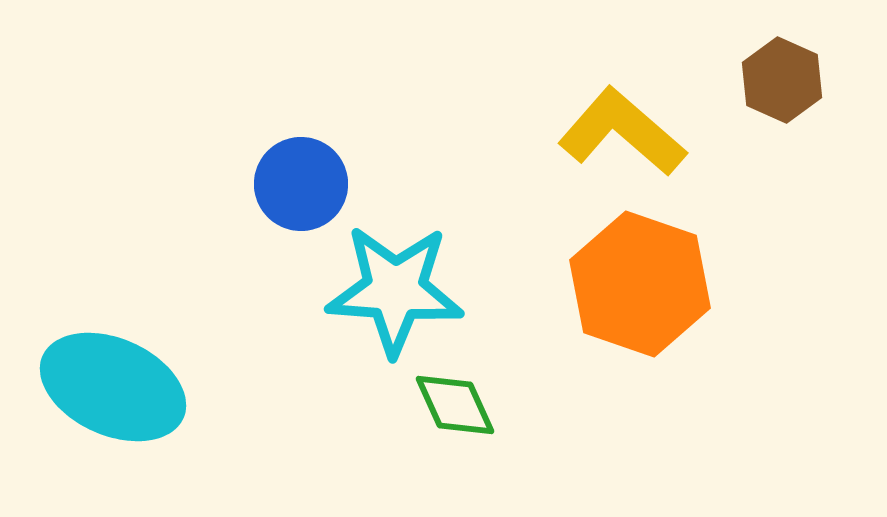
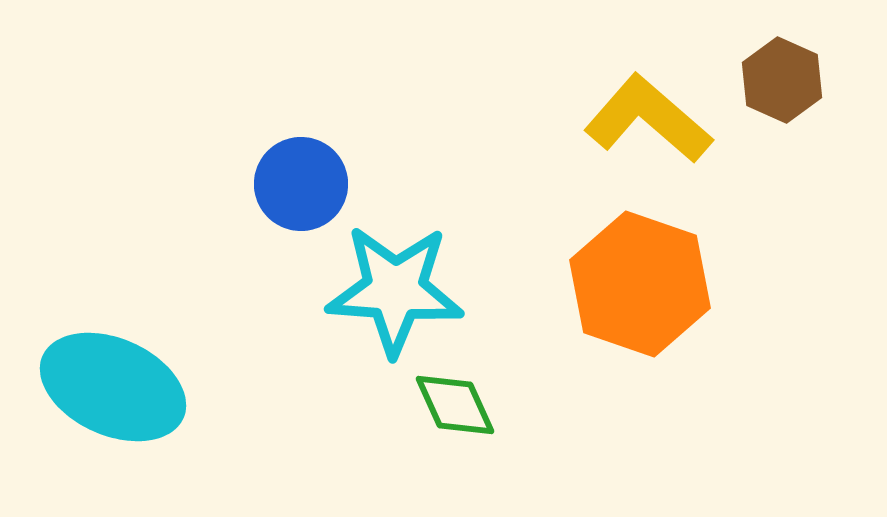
yellow L-shape: moved 26 px right, 13 px up
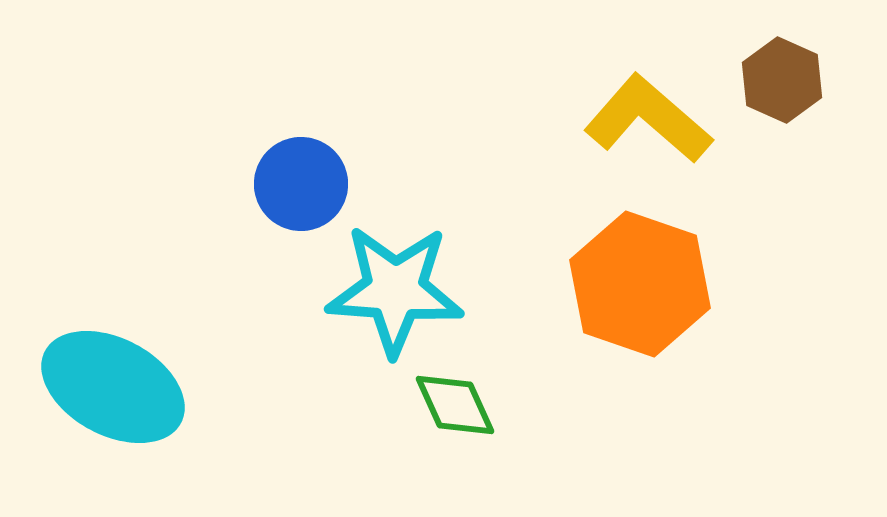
cyan ellipse: rotated 4 degrees clockwise
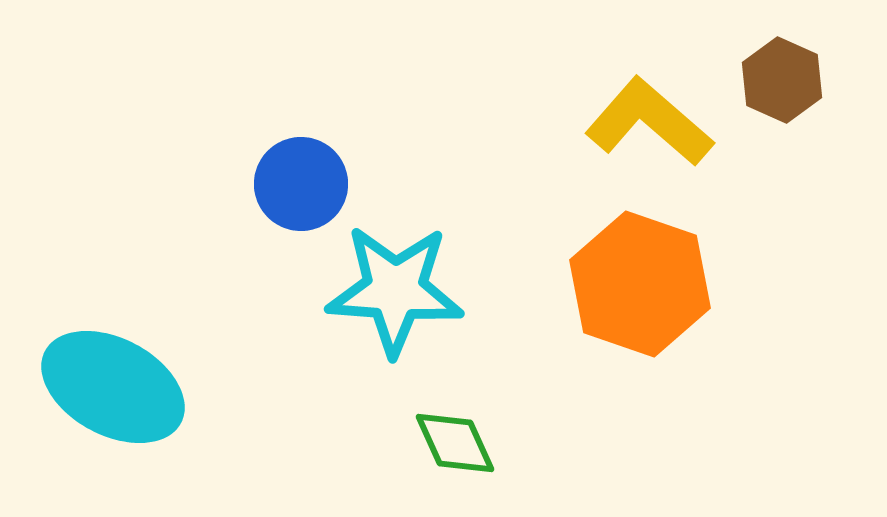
yellow L-shape: moved 1 px right, 3 px down
green diamond: moved 38 px down
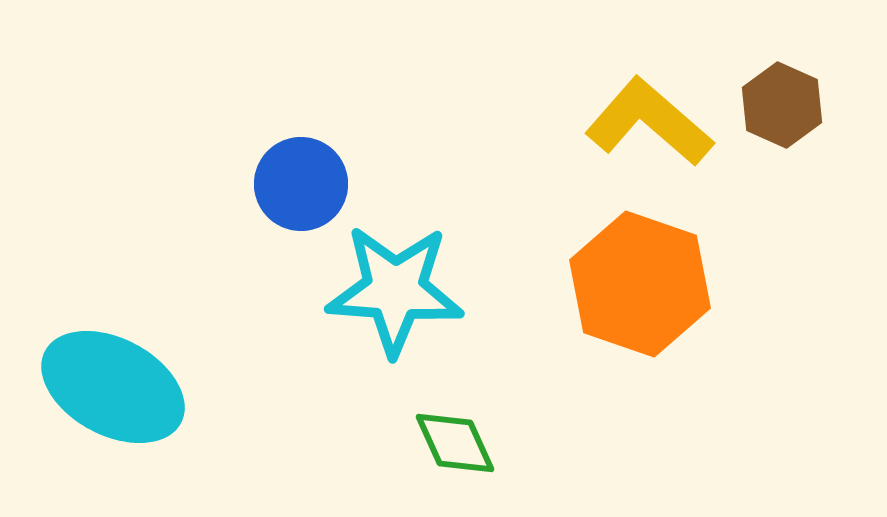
brown hexagon: moved 25 px down
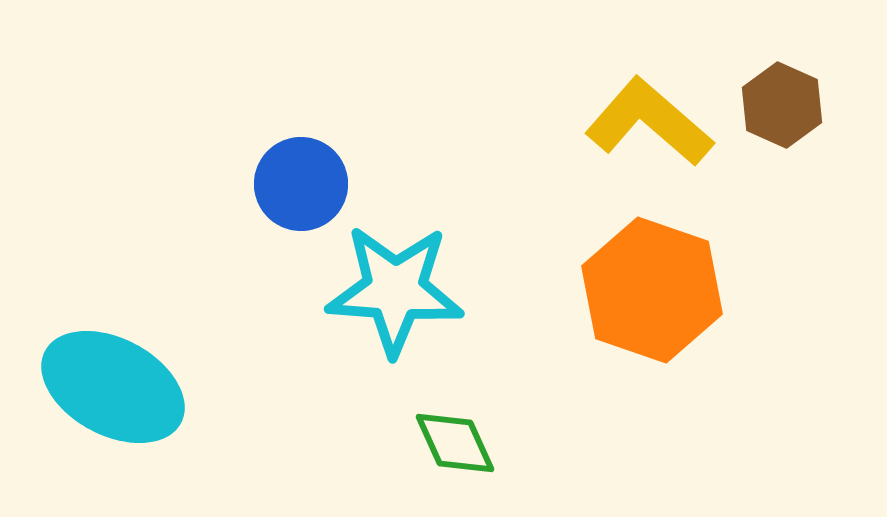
orange hexagon: moved 12 px right, 6 px down
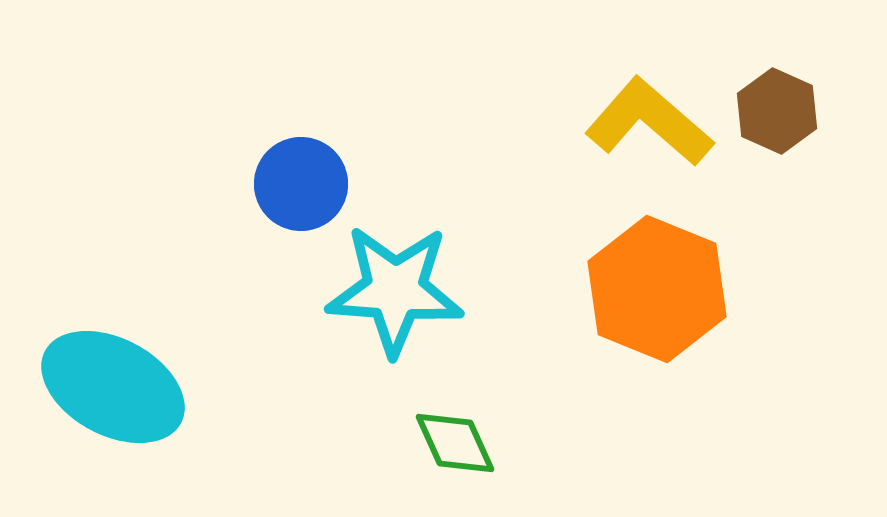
brown hexagon: moved 5 px left, 6 px down
orange hexagon: moved 5 px right, 1 px up; rotated 3 degrees clockwise
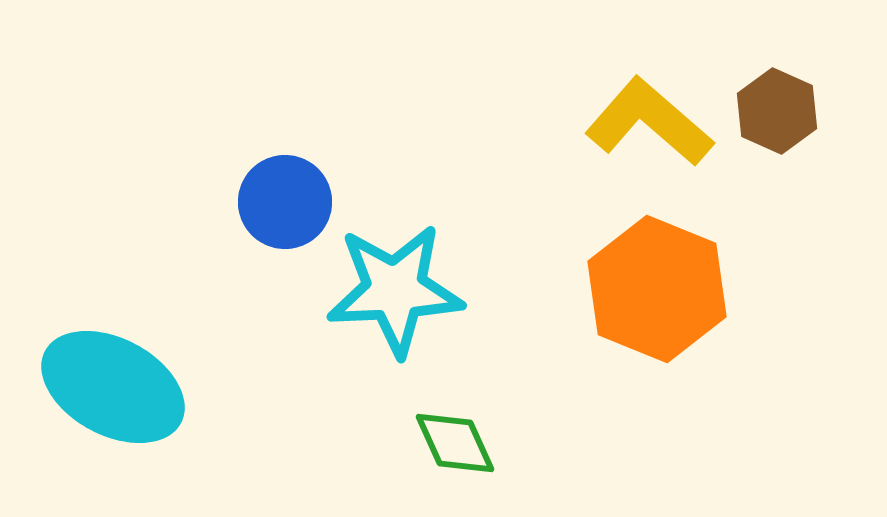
blue circle: moved 16 px left, 18 px down
cyan star: rotated 7 degrees counterclockwise
